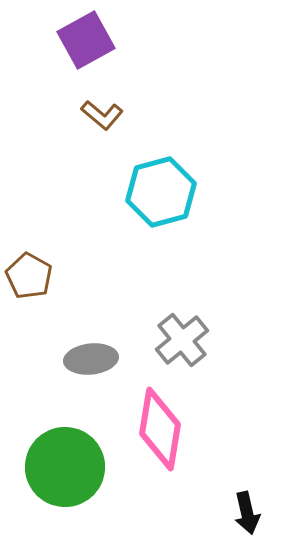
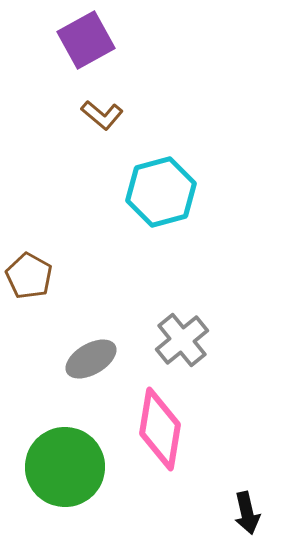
gray ellipse: rotated 24 degrees counterclockwise
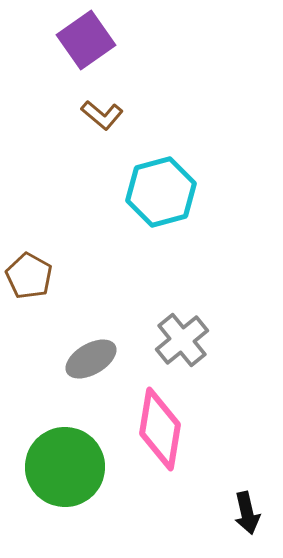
purple square: rotated 6 degrees counterclockwise
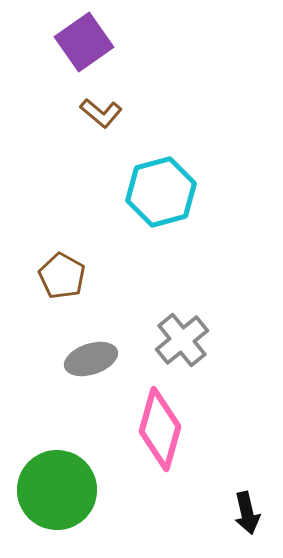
purple square: moved 2 px left, 2 px down
brown L-shape: moved 1 px left, 2 px up
brown pentagon: moved 33 px right
gray ellipse: rotated 12 degrees clockwise
pink diamond: rotated 6 degrees clockwise
green circle: moved 8 px left, 23 px down
